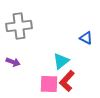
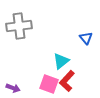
blue triangle: rotated 24 degrees clockwise
purple arrow: moved 26 px down
pink square: rotated 18 degrees clockwise
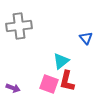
red L-shape: rotated 30 degrees counterclockwise
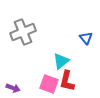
gray cross: moved 4 px right, 6 px down; rotated 15 degrees counterclockwise
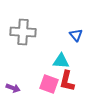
gray cross: rotated 25 degrees clockwise
blue triangle: moved 10 px left, 3 px up
cyan triangle: rotated 42 degrees clockwise
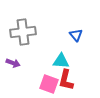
gray cross: rotated 10 degrees counterclockwise
red L-shape: moved 1 px left, 1 px up
purple arrow: moved 25 px up
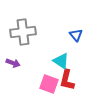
cyan triangle: rotated 30 degrees clockwise
red L-shape: moved 1 px right
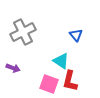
gray cross: rotated 20 degrees counterclockwise
purple arrow: moved 5 px down
red L-shape: moved 3 px right, 1 px down
